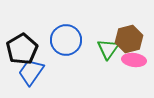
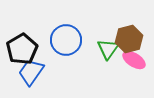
pink ellipse: rotated 25 degrees clockwise
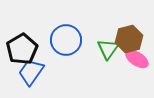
pink ellipse: moved 3 px right, 1 px up
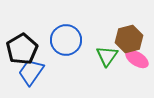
green triangle: moved 1 px left, 7 px down
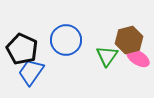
brown hexagon: moved 1 px down
black pentagon: rotated 16 degrees counterclockwise
pink ellipse: moved 1 px right, 1 px up
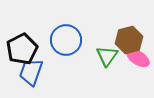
black pentagon: rotated 20 degrees clockwise
blue trapezoid: rotated 16 degrees counterclockwise
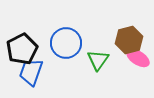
blue circle: moved 3 px down
green triangle: moved 9 px left, 4 px down
